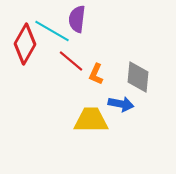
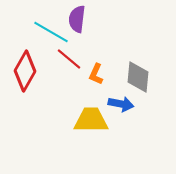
cyan line: moved 1 px left, 1 px down
red diamond: moved 27 px down
red line: moved 2 px left, 2 px up
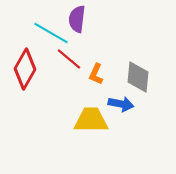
cyan line: moved 1 px down
red diamond: moved 2 px up
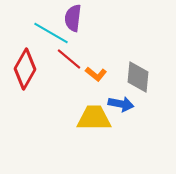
purple semicircle: moved 4 px left, 1 px up
orange L-shape: rotated 75 degrees counterclockwise
yellow trapezoid: moved 3 px right, 2 px up
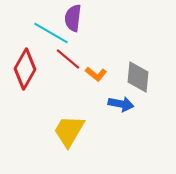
red line: moved 1 px left
yellow trapezoid: moved 25 px left, 13 px down; rotated 60 degrees counterclockwise
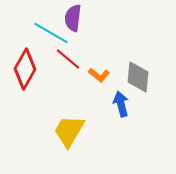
orange L-shape: moved 3 px right, 1 px down
blue arrow: rotated 115 degrees counterclockwise
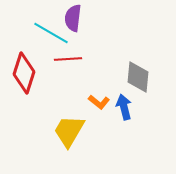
red line: rotated 44 degrees counterclockwise
red diamond: moved 1 px left, 4 px down; rotated 12 degrees counterclockwise
orange L-shape: moved 27 px down
blue arrow: moved 3 px right, 3 px down
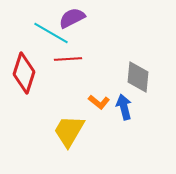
purple semicircle: moved 1 px left; rotated 56 degrees clockwise
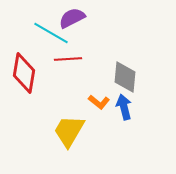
red diamond: rotated 9 degrees counterclockwise
gray diamond: moved 13 px left
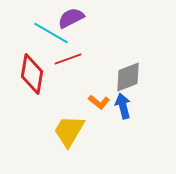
purple semicircle: moved 1 px left
red line: rotated 16 degrees counterclockwise
red diamond: moved 8 px right, 1 px down
gray diamond: moved 3 px right; rotated 64 degrees clockwise
blue arrow: moved 1 px left, 1 px up
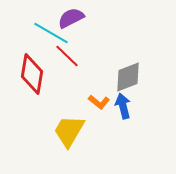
red line: moved 1 px left, 3 px up; rotated 64 degrees clockwise
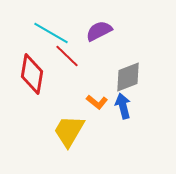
purple semicircle: moved 28 px right, 13 px down
orange L-shape: moved 2 px left
